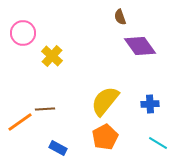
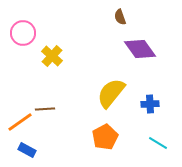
purple diamond: moved 3 px down
yellow semicircle: moved 6 px right, 8 px up
blue rectangle: moved 31 px left, 2 px down
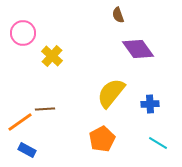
brown semicircle: moved 2 px left, 2 px up
purple diamond: moved 2 px left
orange pentagon: moved 3 px left, 2 px down
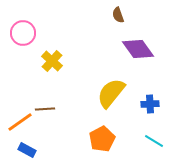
yellow cross: moved 5 px down
cyan line: moved 4 px left, 2 px up
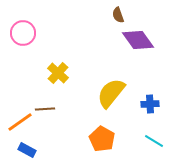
purple diamond: moved 9 px up
yellow cross: moved 6 px right, 12 px down
orange pentagon: rotated 15 degrees counterclockwise
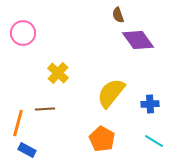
orange line: moved 2 px left, 1 px down; rotated 40 degrees counterclockwise
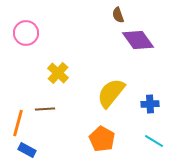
pink circle: moved 3 px right
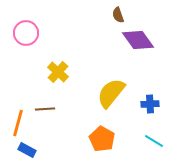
yellow cross: moved 1 px up
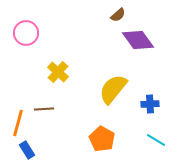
brown semicircle: rotated 112 degrees counterclockwise
yellow semicircle: moved 2 px right, 4 px up
brown line: moved 1 px left
cyan line: moved 2 px right, 1 px up
blue rectangle: rotated 30 degrees clockwise
